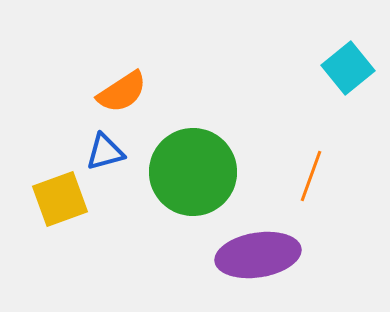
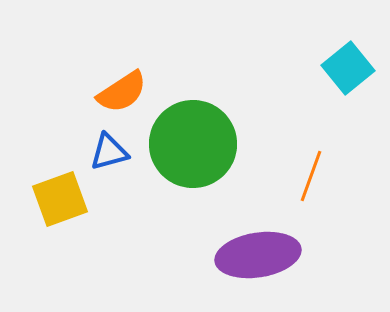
blue triangle: moved 4 px right
green circle: moved 28 px up
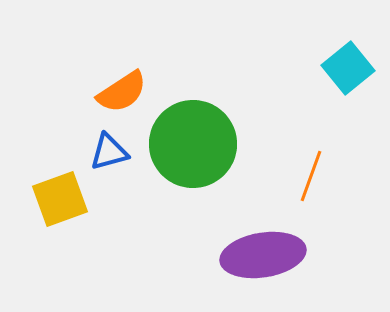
purple ellipse: moved 5 px right
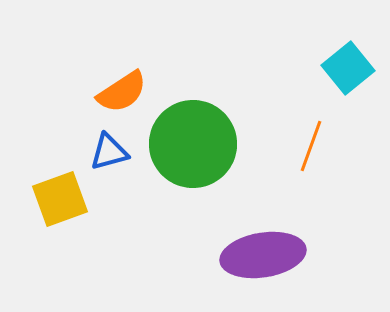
orange line: moved 30 px up
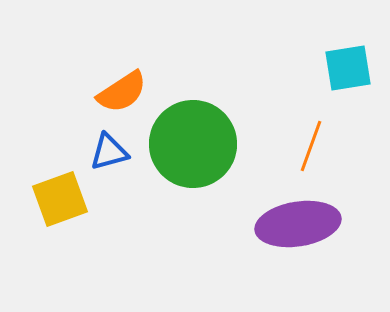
cyan square: rotated 30 degrees clockwise
purple ellipse: moved 35 px right, 31 px up
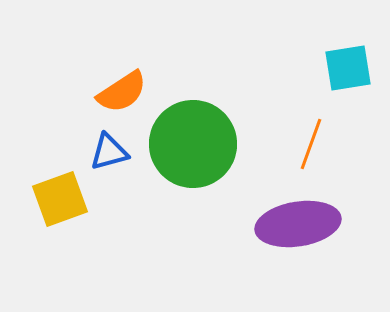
orange line: moved 2 px up
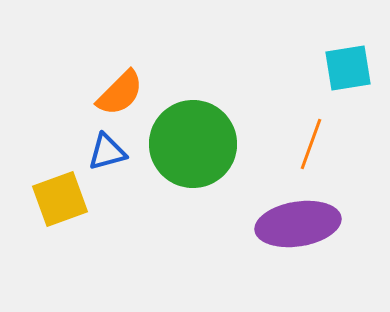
orange semicircle: moved 2 px left, 1 px down; rotated 12 degrees counterclockwise
blue triangle: moved 2 px left
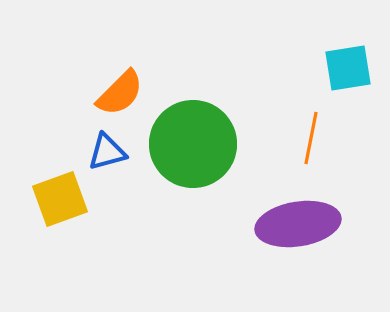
orange line: moved 6 px up; rotated 9 degrees counterclockwise
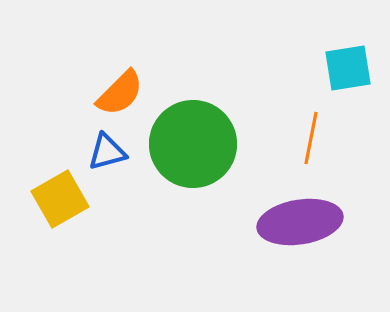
yellow square: rotated 10 degrees counterclockwise
purple ellipse: moved 2 px right, 2 px up
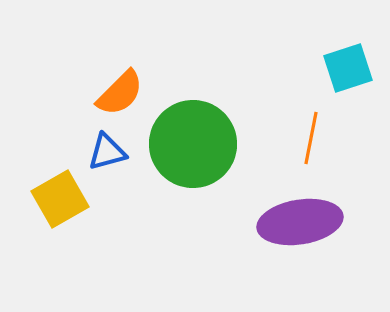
cyan square: rotated 9 degrees counterclockwise
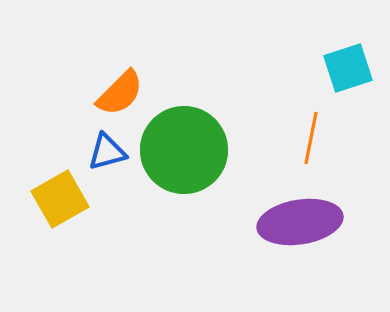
green circle: moved 9 px left, 6 px down
